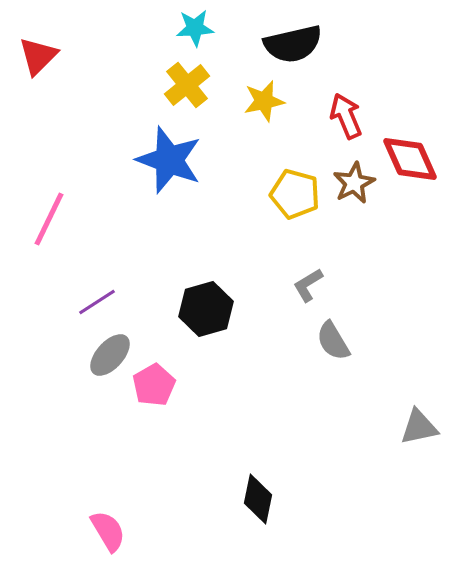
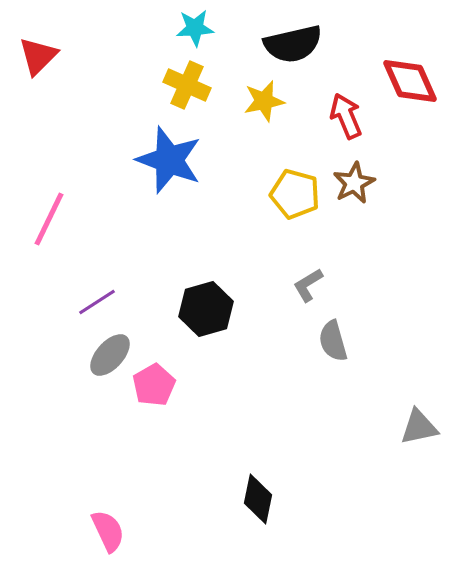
yellow cross: rotated 27 degrees counterclockwise
red diamond: moved 78 px up
gray semicircle: rotated 15 degrees clockwise
pink semicircle: rotated 6 degrees clockwise
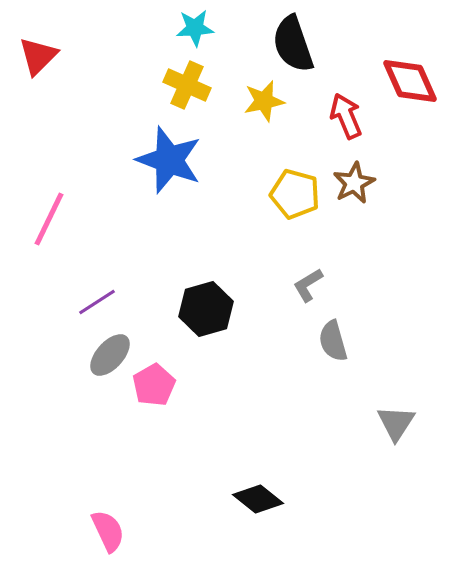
black semicircle: rotated 84 degrees clockwise
gray triangle: moved 23 px left, 4 px up; rotated 45 degrees counterclockwise
black diamond: rotated 63 degrees counterclockwise
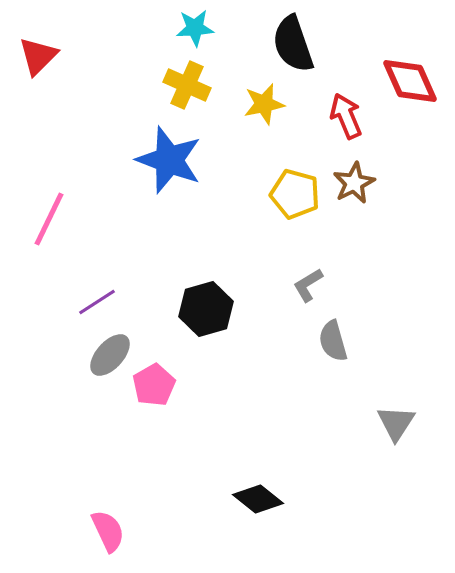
yellow star: moved 3 px down
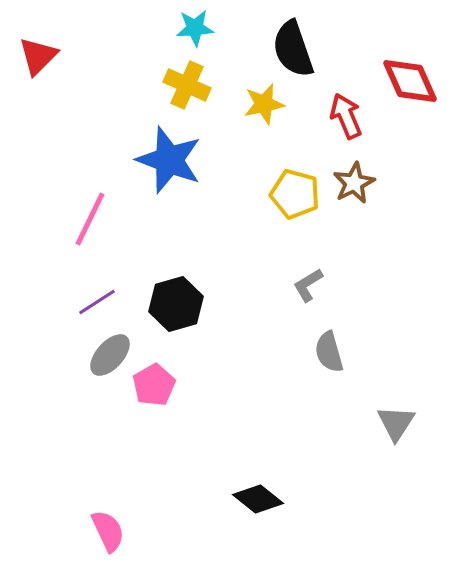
black semicircle: moved 5 px down
pink line: moved 41 px right
black hexagon: moved 30 px left, 5 px up
gray semicircle: moved 4 px left, 11 px down
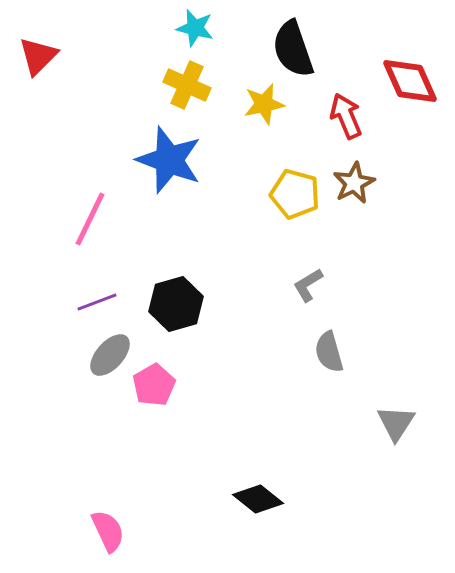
cyan star: rotated 18 degrees clockwise
purple line: rotated 12 degrees clockwise
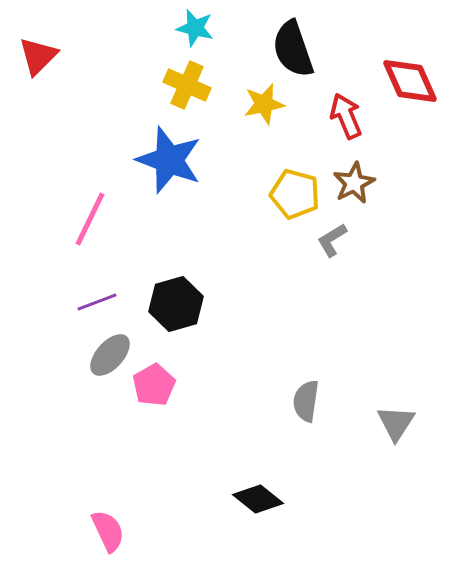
gray L-shape: moved 24 px right, 45 px up
gray semicircle: moved 23 px left, 49 px down; rotated 24 degrees clockwise
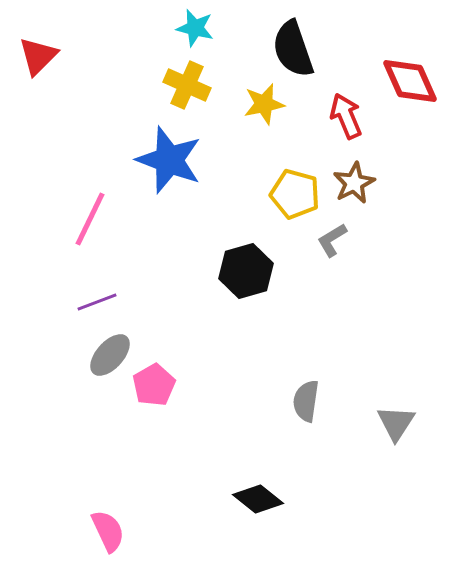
black hexagon: moved 70 px right, 33 px up
